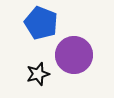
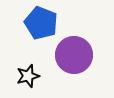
black star: moved 10 px left, 2 px down
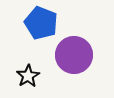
black star: rotated 15 degrees counterclockwise
